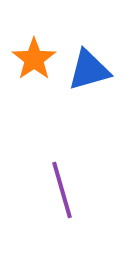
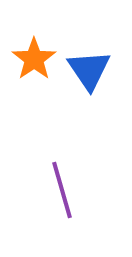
blue triangle: rotated 48 degrees counterclockwise
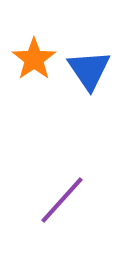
purple line: moved 10 px down; rotated 58 degrees clockwise
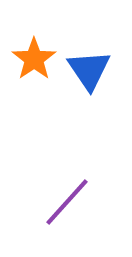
purple line: moved 5 px right, 2 px down
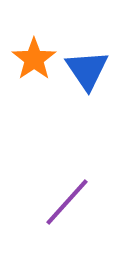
blue triangle: moved 2 px left
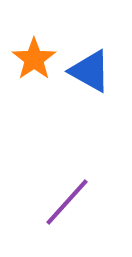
blue triangle: moved 3 px right, 1 px down; rotated 27 degrees counterclockwise
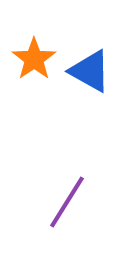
purple line: rotated 10 degrees counterclockwise
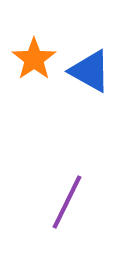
purple line: rotated 6 degrees counterclockwise
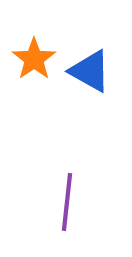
purple line: rotated 20 degrees counterclockwise
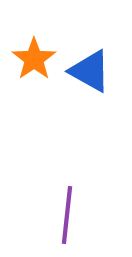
purple line: moved 13 px down
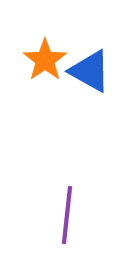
orange star: moved 11 px right, 1 px down
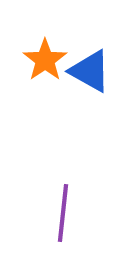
purple line: moved 4 px left, 2 px up
